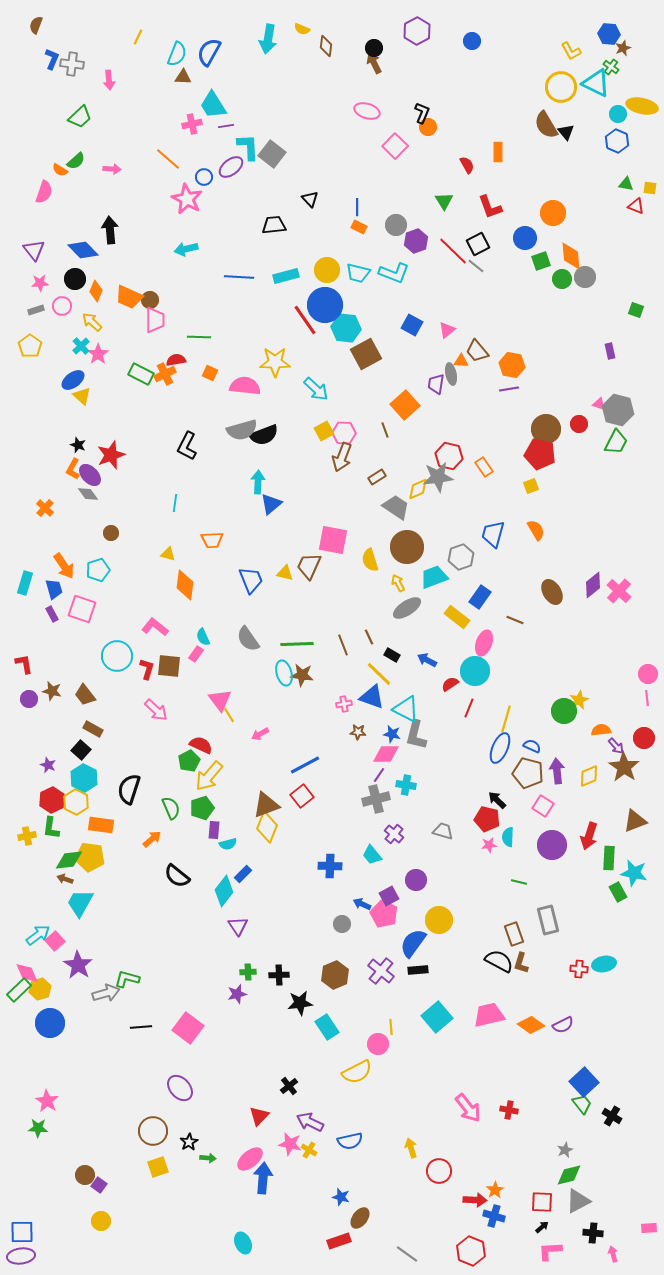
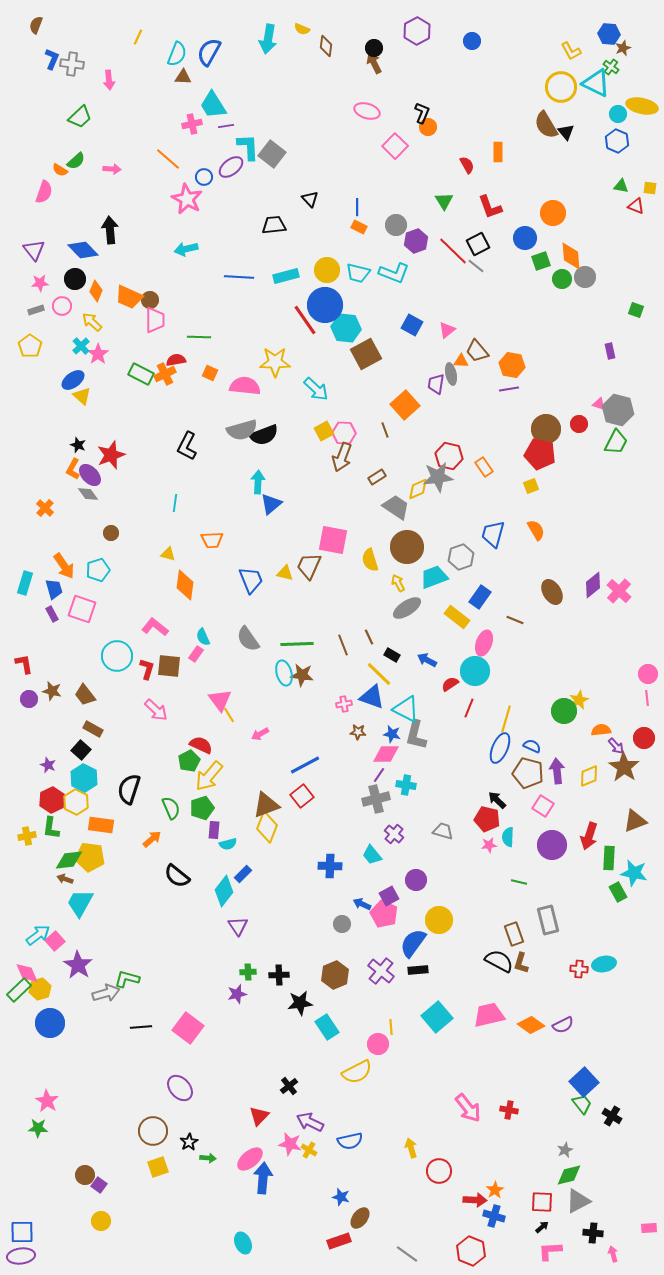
green triangle at (626, 184): moved 5 px left, 2 px down
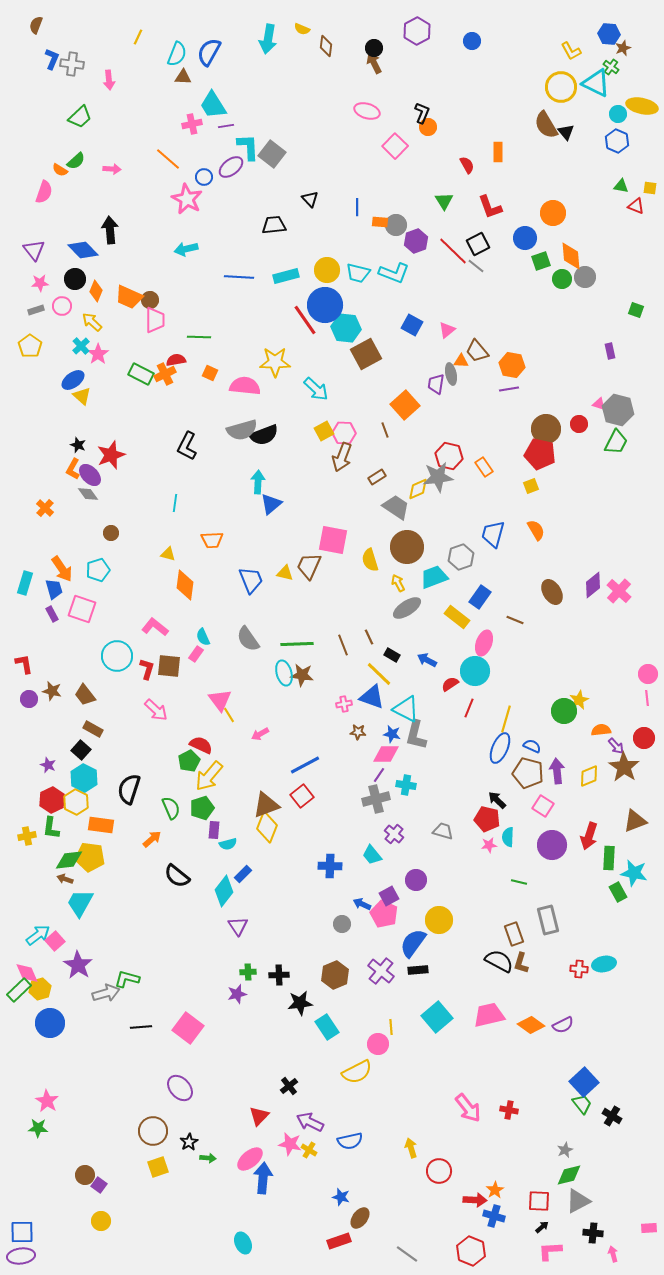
orange rectangle at (359, 227): moved 21 px right, 5 px up; rotated 21 degrees counterclockwise
orange arrow at (64, 566): moved 2 px left, 3 px down
red square at (542, 1202): moved 3 px left, 1 px up
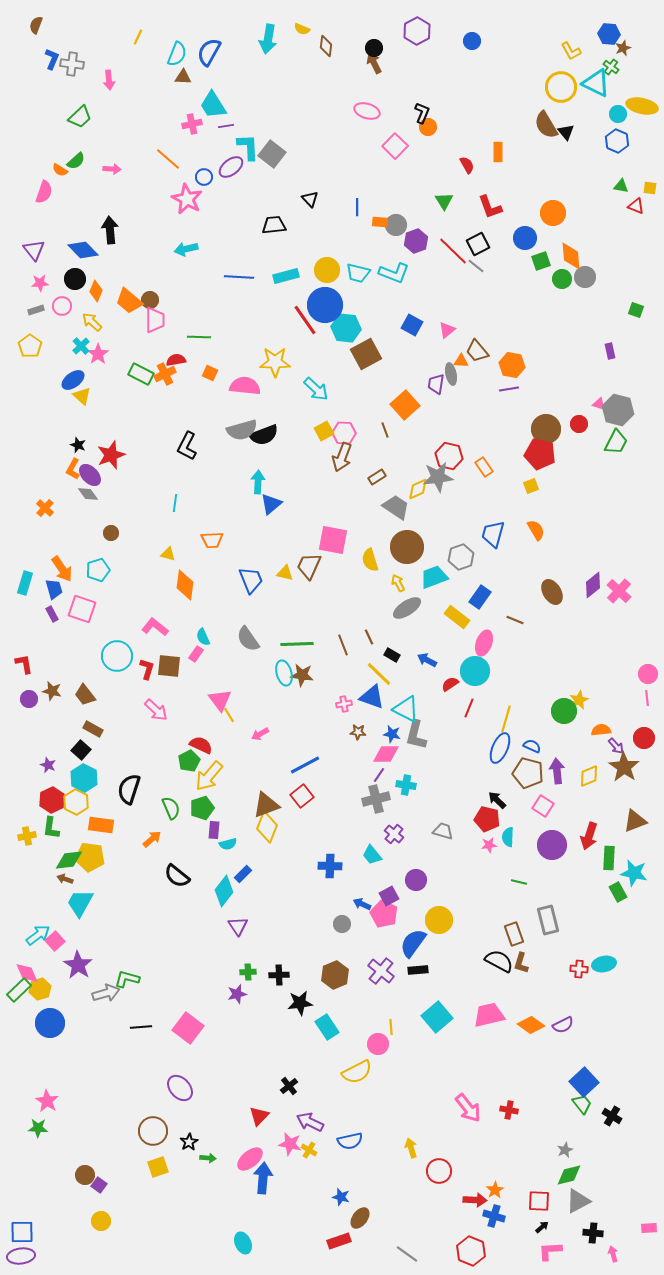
orange trapezoid at (129, 297): moved 4 px down; rotated 16 degrees clockwise
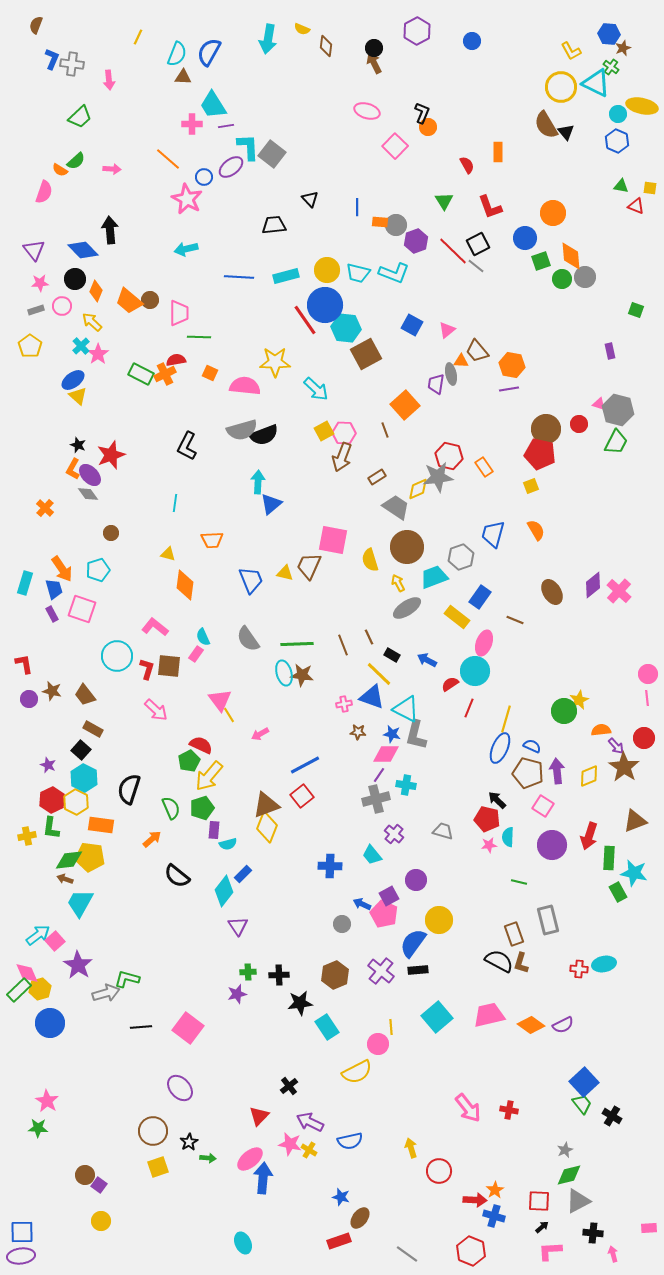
pink cross at (192, 124): rotated 12 degrees clockwise
pink trapezoid at (155, 320): moved 24 px right, 7 px up
yellow triangle at (82, 396): moved 4 px left
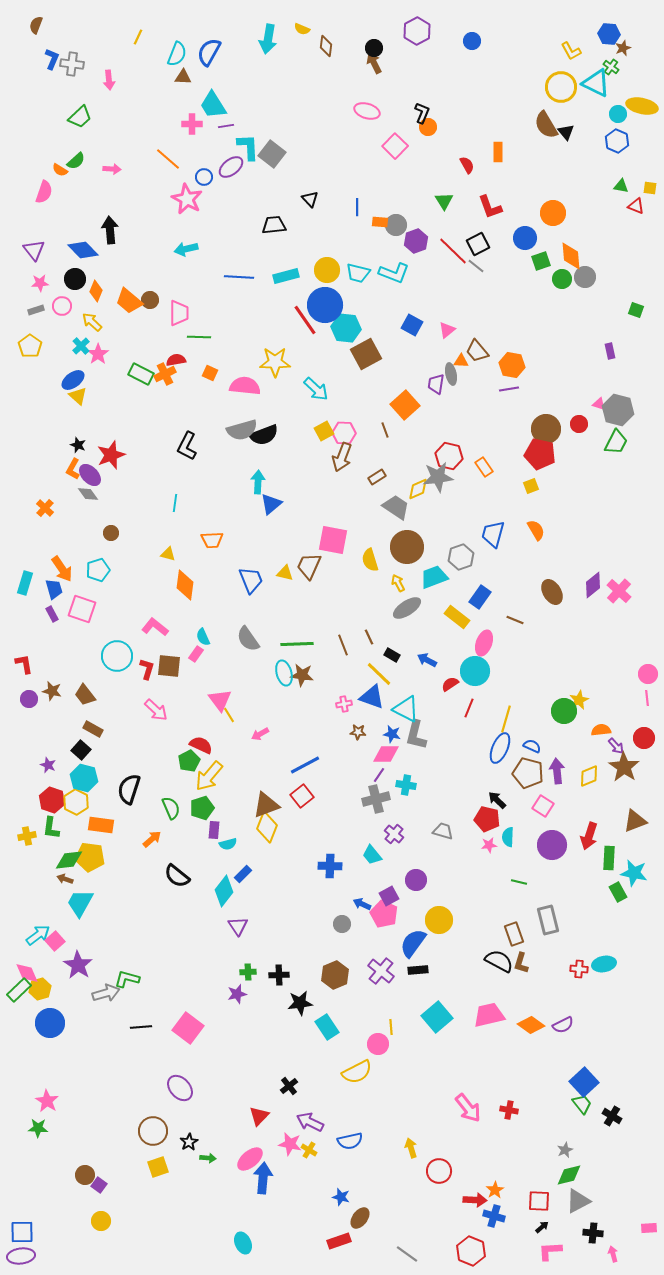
cyan hexagon at (84, 778): rotated 12 degrees counterclockwise
red hexagon at (52, 800): rotated 15 degrees counterclockwise
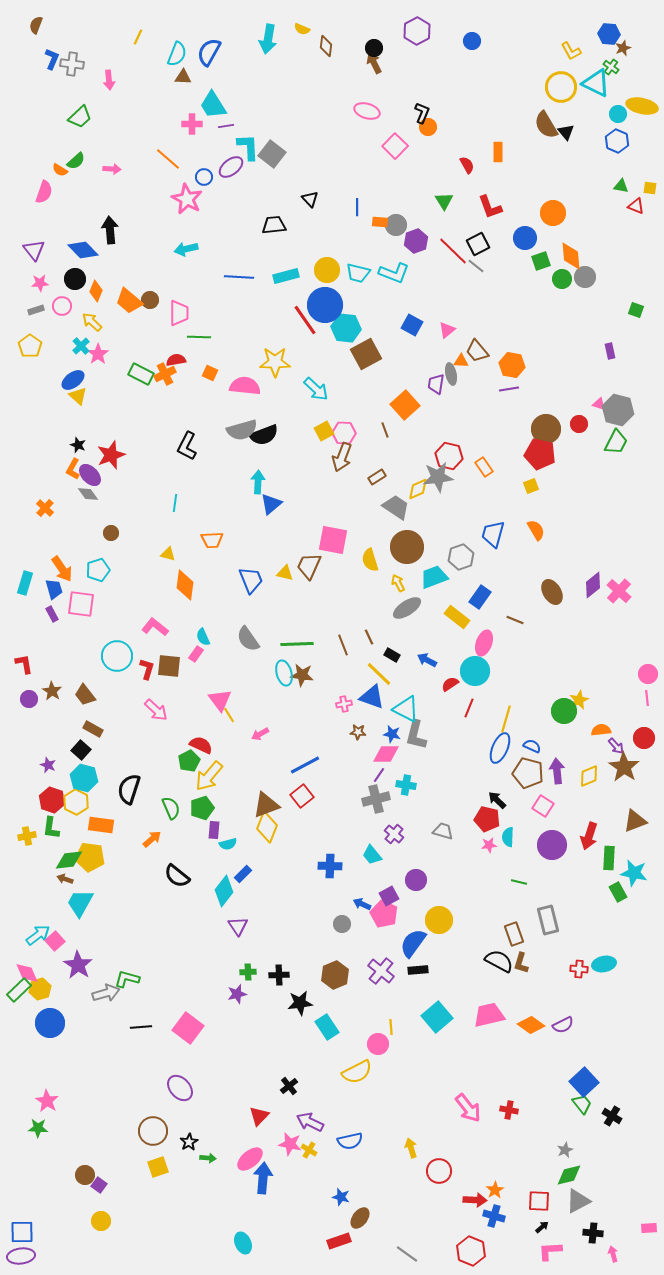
pink square at (82, 609): moved 1 px left, 5 px up; rotated 12 degrees counterclockwise
brown star at (52, 691): rotated 18 degrees clockwise
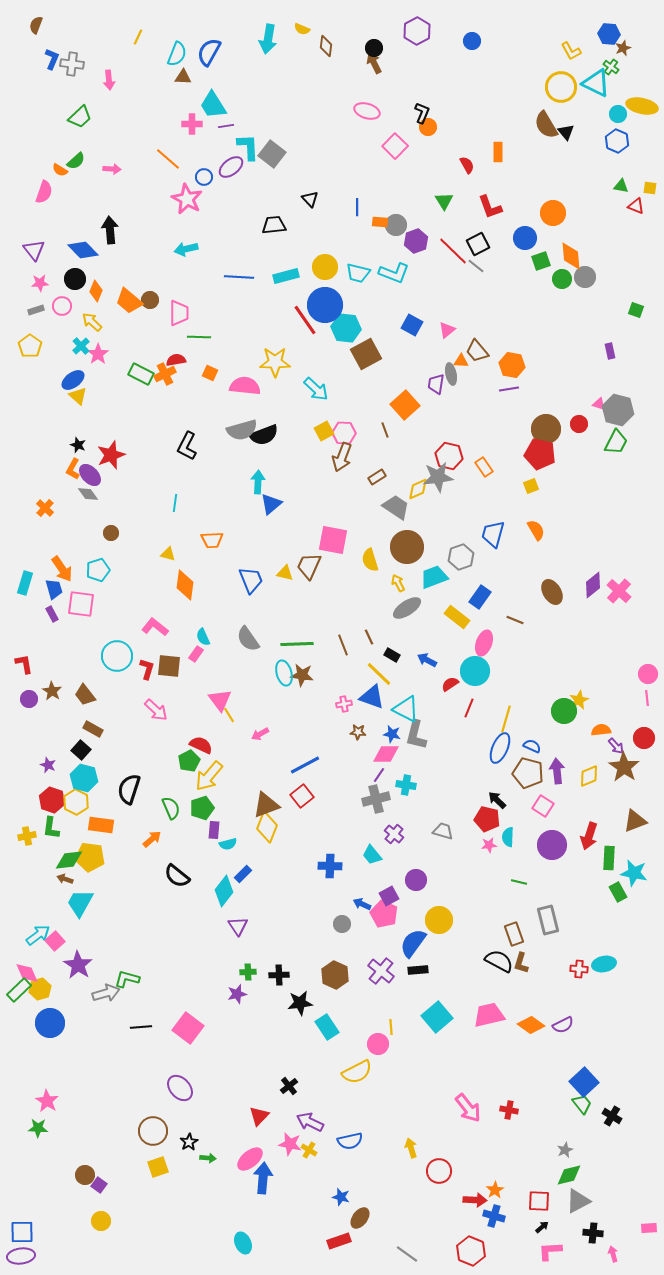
yellow circle at (327, 270): moved 2 px left, 3 px up
brown hexagon at (335, 975): rotated 12 degrees counterclockwise
